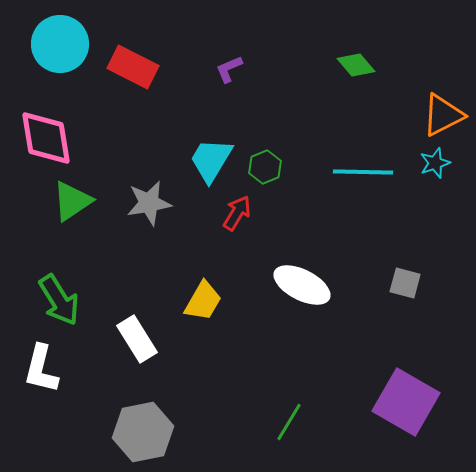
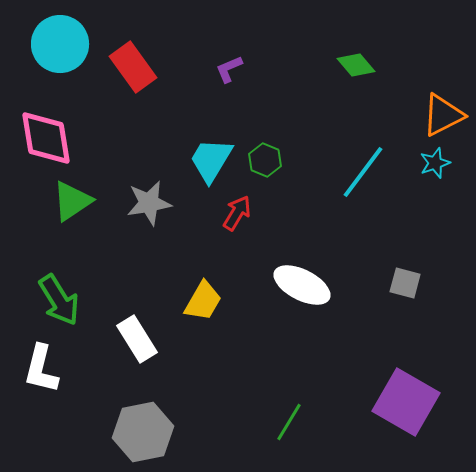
red rectangle: rotated 27 degrees clockwise
green hexagon: moved 7 px up; rotated 16 degrees counterclockwise
cyan line: rotated 54 degrees counterclockwise
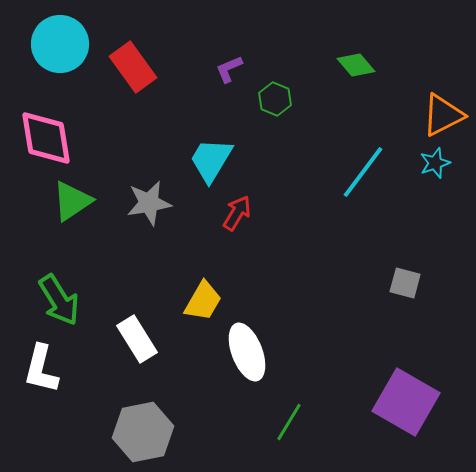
green hexagon: moved 10 px right, 61 px up
white ellipse: moved 55 px left, 67 px down; rotated 42 degrees clockwise
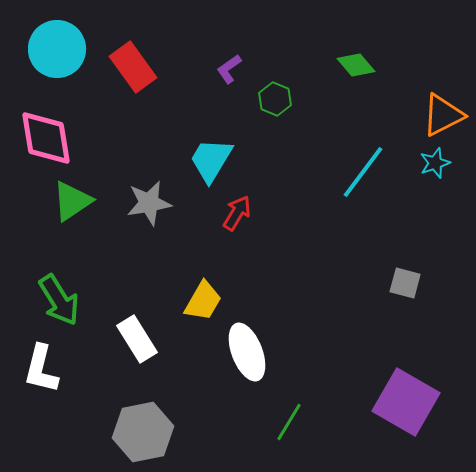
cyan circle: moved 3 px left, 5 px down
purple L-shape: rotated 12 degrees counterclockwise
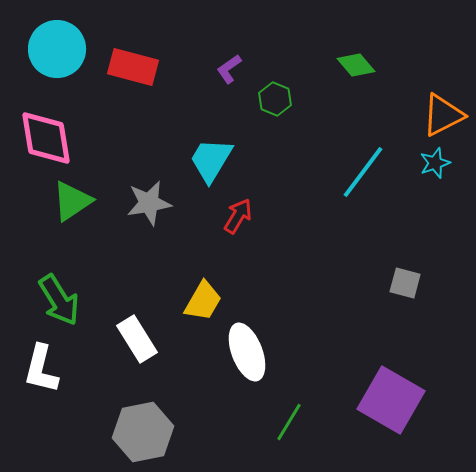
red rectangle: rotated 39 degrees counterclockwise
red arrow: moved 1 px right, 3 px down
purple square: moved 15 px left, 2 px up
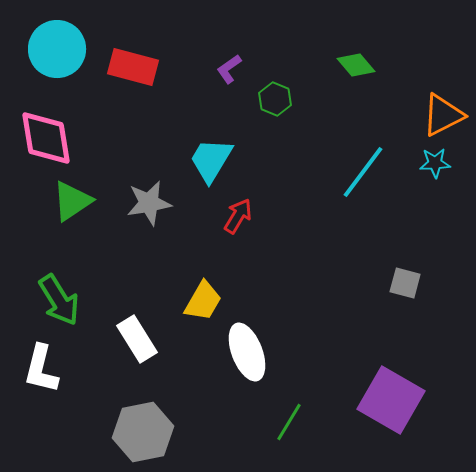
cyan star: rotated 16 degrees clockwise
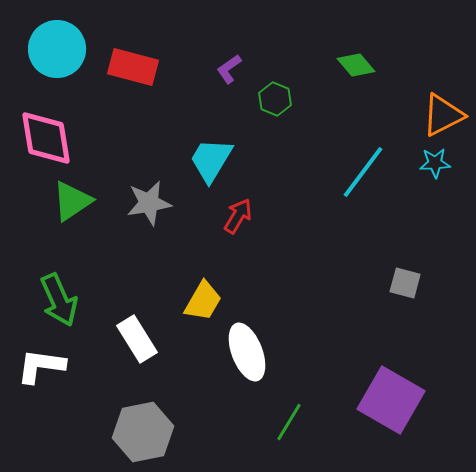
green arrow: rotated 8 degrees clockwise
white L-shape: moved 3 px up; rotated 84 degrees clockwise
